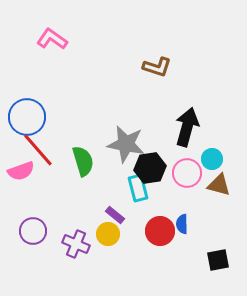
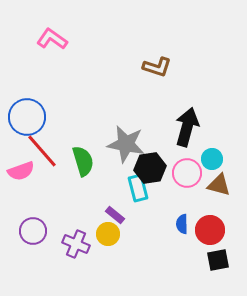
red line: moved 4 px right, 1 px down
red circle: moved 50 px right, 1 px up
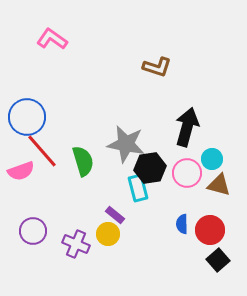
black square: rotated 30 degrees counterclockwise
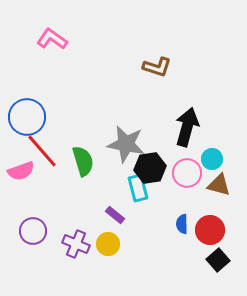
yellow circle: moved 10 px down
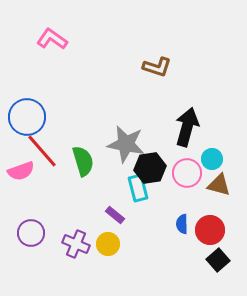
purple circle: moved 2 px left, 2 px down
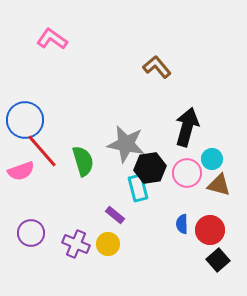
brown L-shape: rotated 148 degrees counterclockwise
blue circle: moved 2 px left, 3 px down
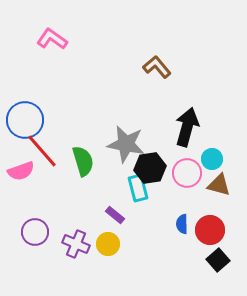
purple circle: moved 4 px right, 1 px up
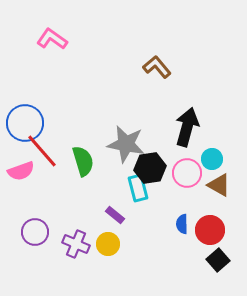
blue circle: moved 3 px down
brown triangle: rotated 15 degrees clockwise
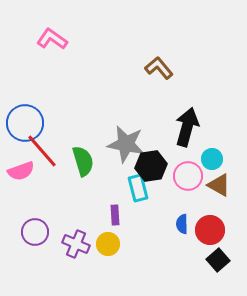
brown L-shape: moved 2 px right, 1 px down
black hexagon: moved 1 px right, 2 px up
pink circle: moved 1 px right, 3 px down
purple rectangle: rotated 48 degrees clockwise
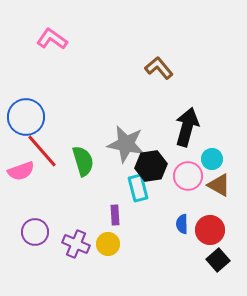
blue circle: moved 1 px right, 6 px up
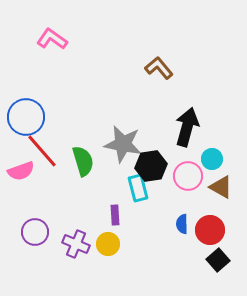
gray star: moved 3 px left
brown triangle: moved 2 px right, 2 px down
